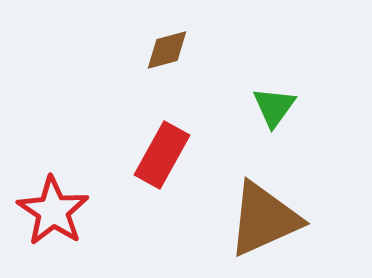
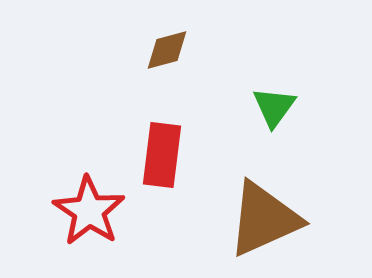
red rectangle: rotated 22 degrees counterclockwise
red star: moved 36 px right
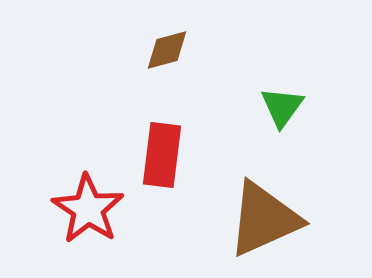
green triangle: moved 8 px right
red star: moved 1 px left, 2 px up
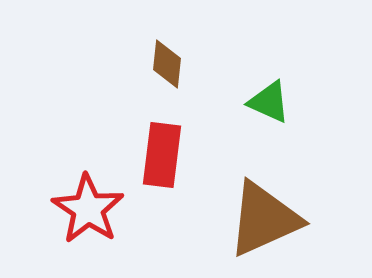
brown diamond: moved 14 px down; rotated 69 degrees counterclockwise
green triangle: moved 13 px left, 5 px up; rotated 42 degrees counterclockwise
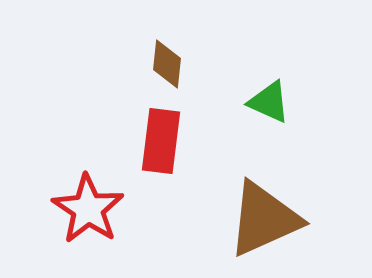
red rectangle: moved 1 px left, 14 px up
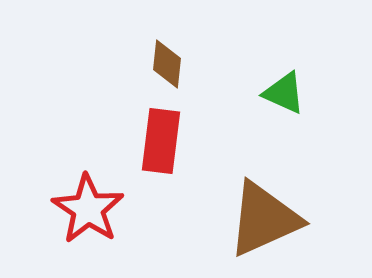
green triangle: moved 15 px right, 9 px up
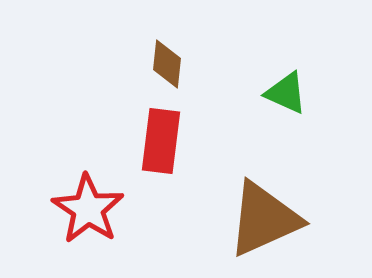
green triangle: moved 2 px right
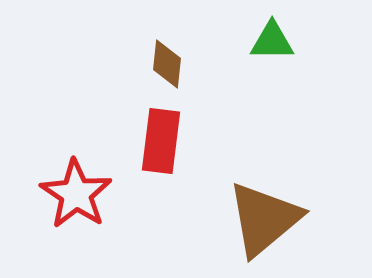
green triangle: moved 14 px left, 52 px up; rotated 24 degrees counterclockwise
red star: moved 12 px left, 15 px up
brown triangle: rotated 16 degrees counterclockwise
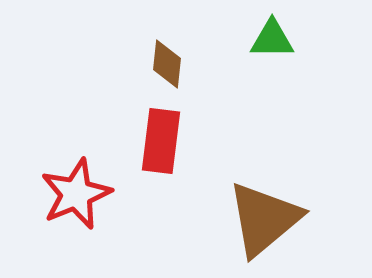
green triangle: moved 2 px up
red star: rotated 16 degrees clockwise
